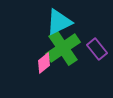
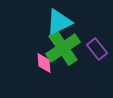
pink diamond: rotated 55 degrees counterclockwise
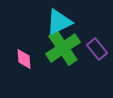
pink diamond: moved 20 px left, 4 px up
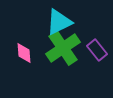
purple rectangle: moved 1 px down
pink diamond: moved 6 px up
